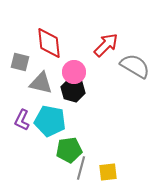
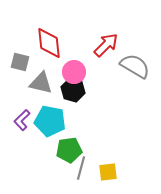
purple L-shape: rotated 20 degrees clockwise
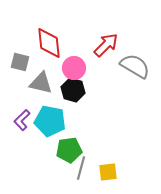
pink circle: moved 4 px up
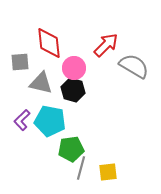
gray square: rotated 18 degrees counterclockwise
gray semicircle: moved 1 px left
green pentagon: moved 2 px right, 1 px up
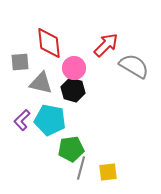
cyan pentagon: moved 1 px up
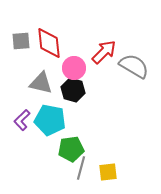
red arrow: moved 2 px left, 7 px down
gray square: moved 1 px right, 21 px up
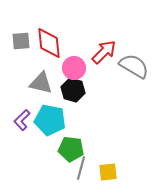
green pentagon: rotated 15 degrees clockwise
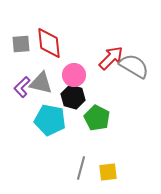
gray square: moved 3 px down
red arrow: moved 7 px right, 6 px down
pink circle: moved 7 px down
black hexagon: moved 7 px down
purple L-shape: moved 33 px up
green pentagon: moved 26 px right, 31 px up; rotated 20 degrees clockwise
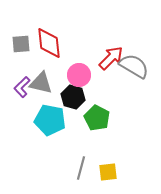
pink circle: moved 5 px right
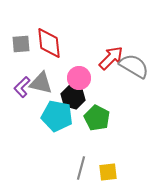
pink circle: moved 3 px down
cyan pentagon: moved 7 px right, 4 px up
